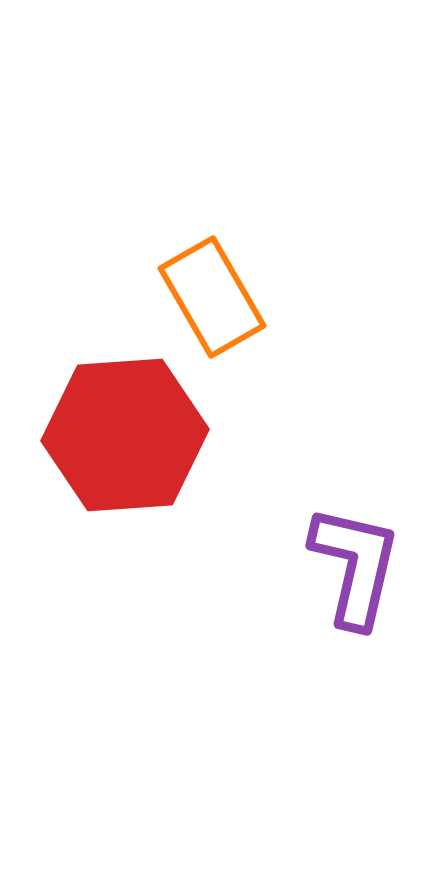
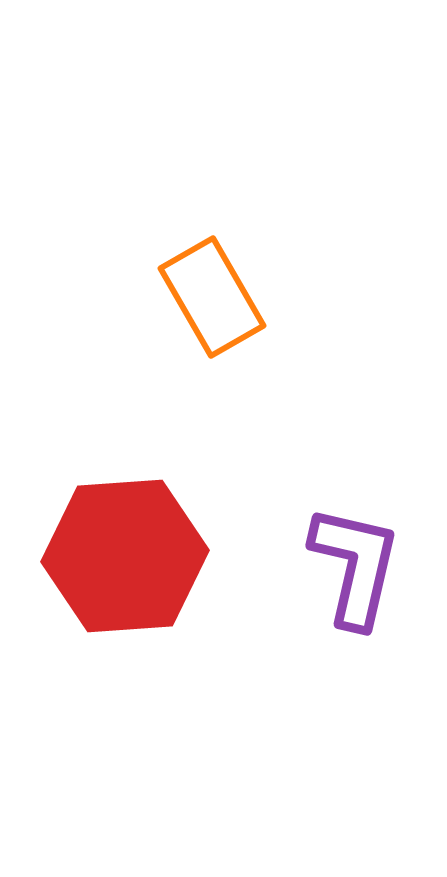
red hexagon: moved 121 px down
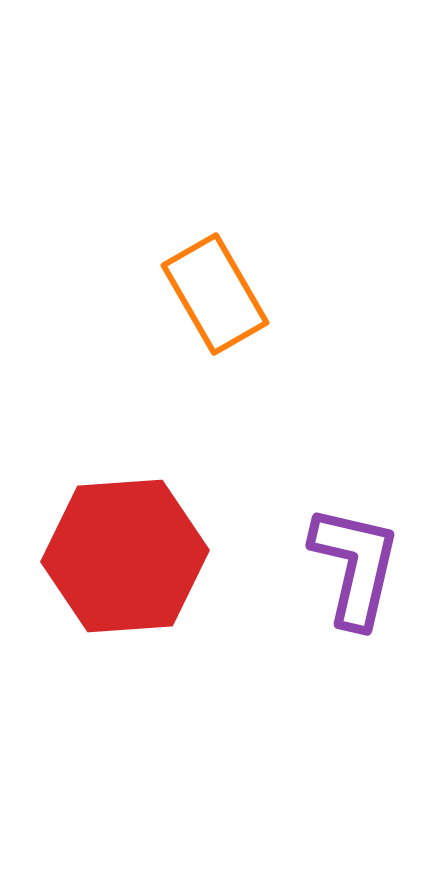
orange rectangle: moved 3 px right, 3 px up
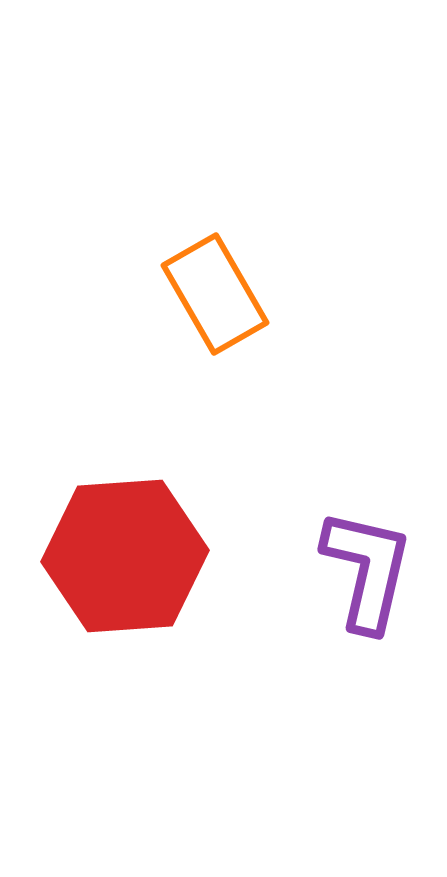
purple L-shape: moved 12 px right, 4 px down
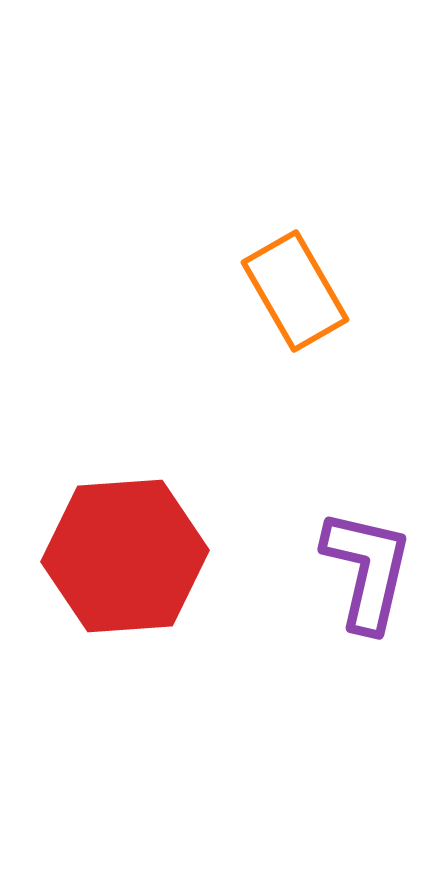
orange rectangle: moved 80 px right, 3 px up
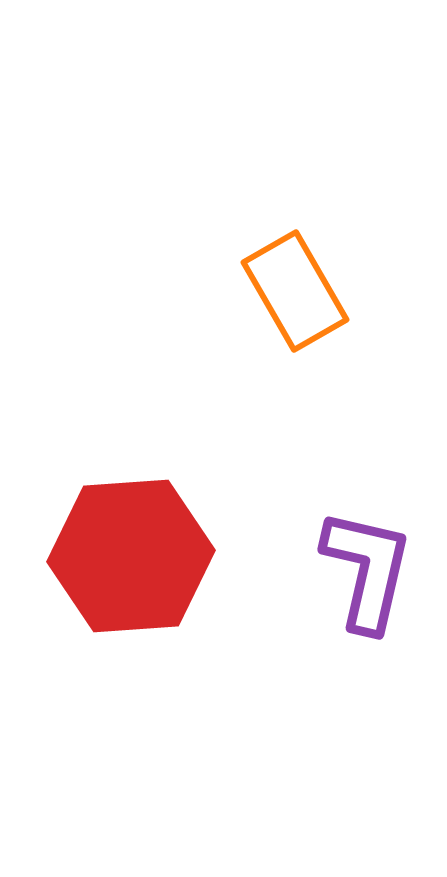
red hexagon: moved 6 px right
